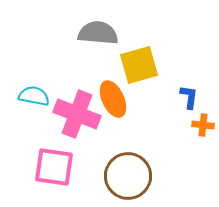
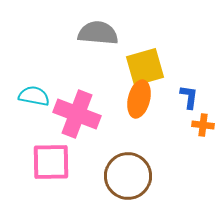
yellow square: moved 6 px right, 2 px down
orange ellipse: moved 26 px right; rotated 39 degrees clockwise
pink square: moved 3 px left, 5 px up; rotated 9 degrees counterclockwise
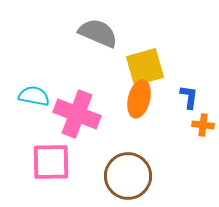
gray semicircle: rotated 18 degrees clockwise
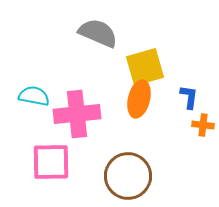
pink cross: rotated 27 degrees counterclockwise
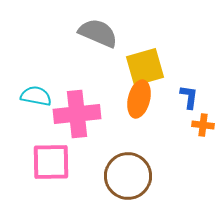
cyan semicircle: moved 2 px right
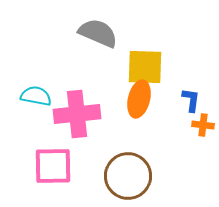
yellow square: rotated 18 degrees clockwise
blue L-shape: moved 2 px right, 3 px down
pink square: moved 2 px right, 4 px down
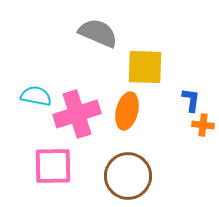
orange ellipse: moved 12 px left, 12 px down
pink cross: rotated 12 degrees counterclockwise
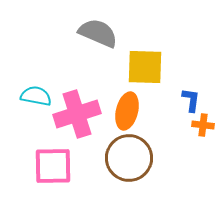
brown circle: moved 1 px right, 18 px up
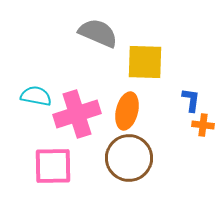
yellow square: moved 5 px up
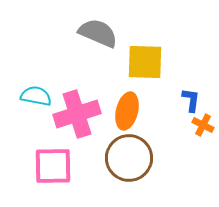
orange cross: rotated 20 degrees clockwise
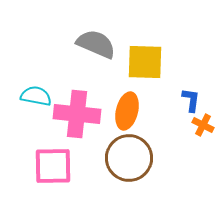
gray semicircle: moved 2 px left, 11 px down
pink cross: rotated 24 degrees clockwise
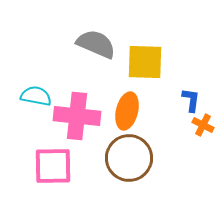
pink cross: moved 2 px down
